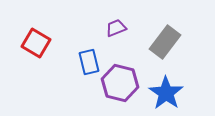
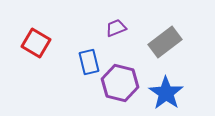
gray rectangle: rotated 16 degrees clockwise
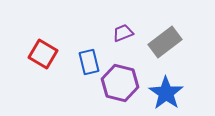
purple trapezoid: moved 7 px right, 5 px down
red square: moved 7 px right, 11 px down
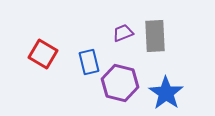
gray rectangle: moved 10 px left, 6 px up; rotated 56 degrees counterclockwise
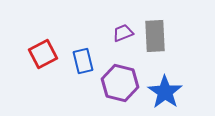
red square: rotated 32 degrees clockwise
blue rectangle: moved 6 px left, 1 px up
blue star: moved 1 px left, 1 px up
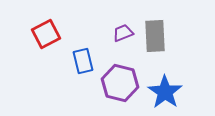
red square: moved 3 px right, 20 px up
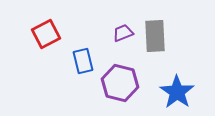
blue star: moved 12 px right
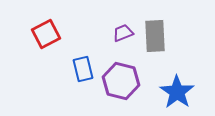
blue rectangle: moved 8 px down
purple hexagon: moved 1 px right, 2 px up
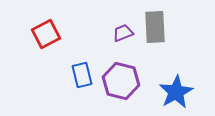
gray rectangle: moved 9 px up
blue rectangle: moved 1 px left, 6 px down
blue star: moved 1 px left; rotated 8 degrees clockwise
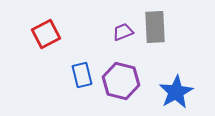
purple trapezoid: moved 1 px up
